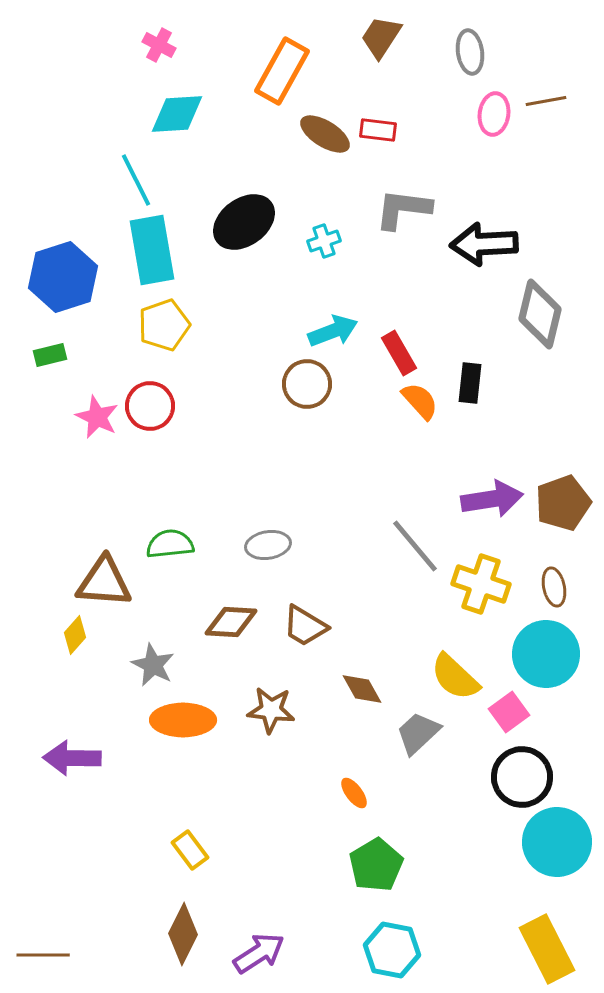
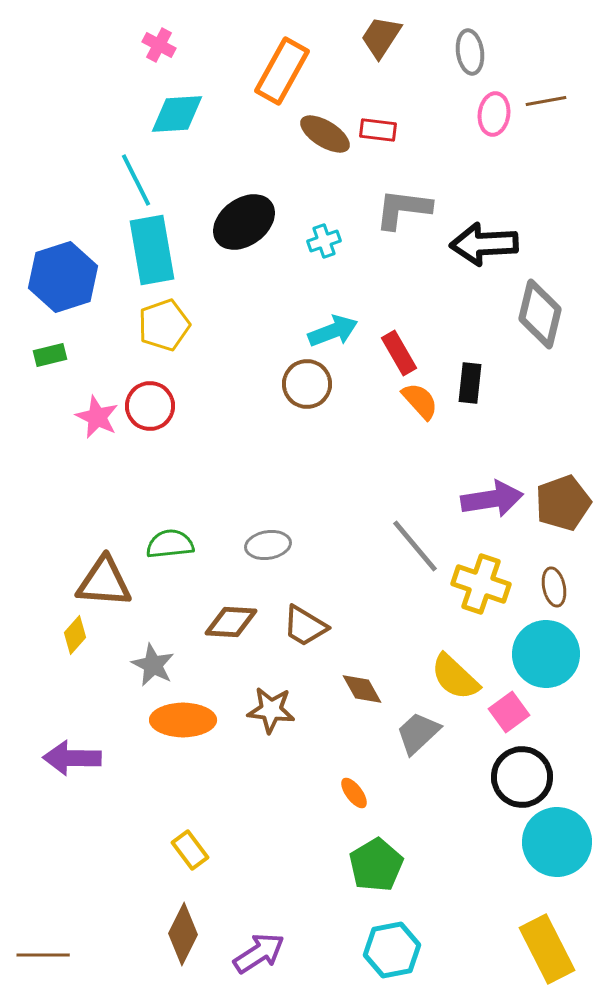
cyan hexagon at (392, 950): rotated 22 degrees counterclockwise
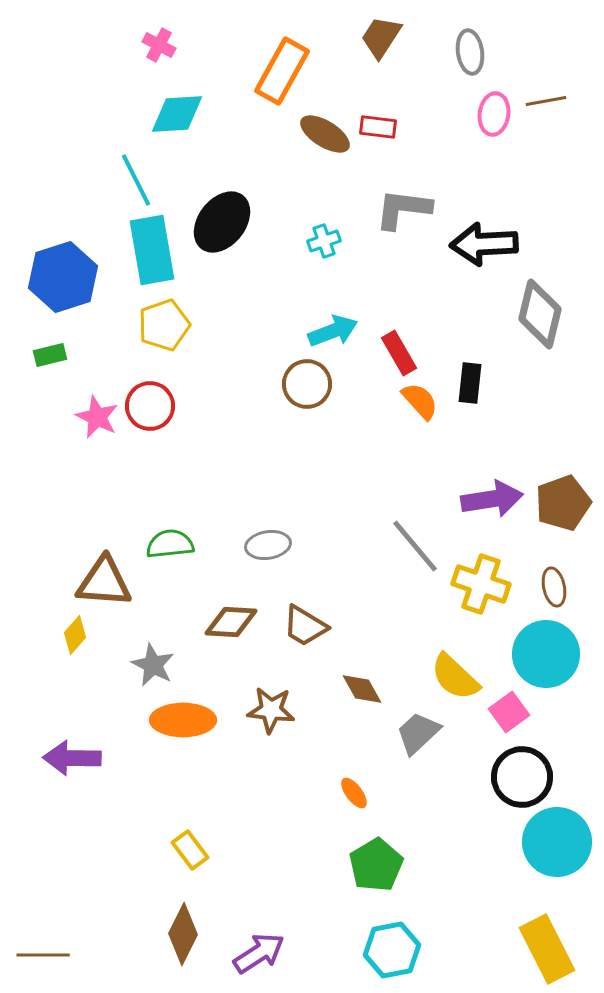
red rectangle at (378, 130): moved 3 px up
black ellipse at (244, 222): moved 22 px left; rotated 16 degrees counterclockwise
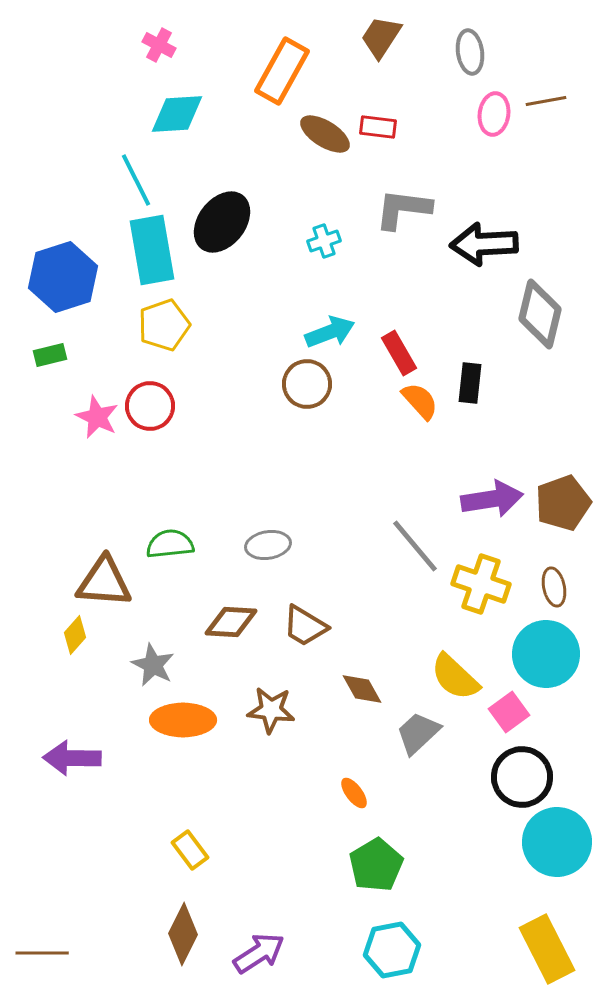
cyan arrow at (333, 331): moved 3 px left, 1 px down
brown line at (43, 955): moved 1 px left, 2 px up
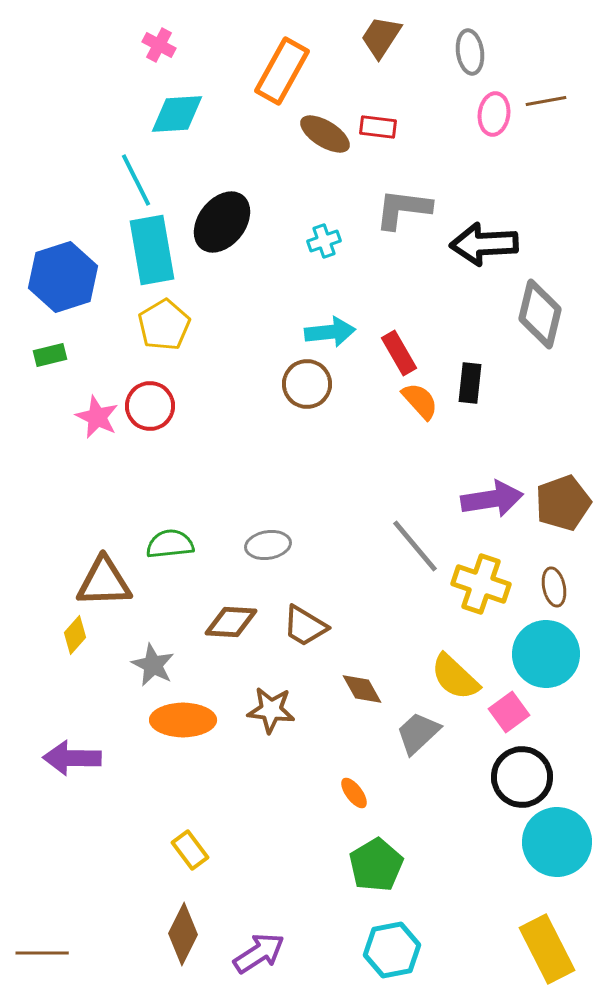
yellow pentagon at (164, 325): rotated 12 degrees counterclockwise
cyan arrow at (330, 332): rotated 15 degrees clockwise
brown triangle at (104, 582): rotated 6 degrees counterclockwise
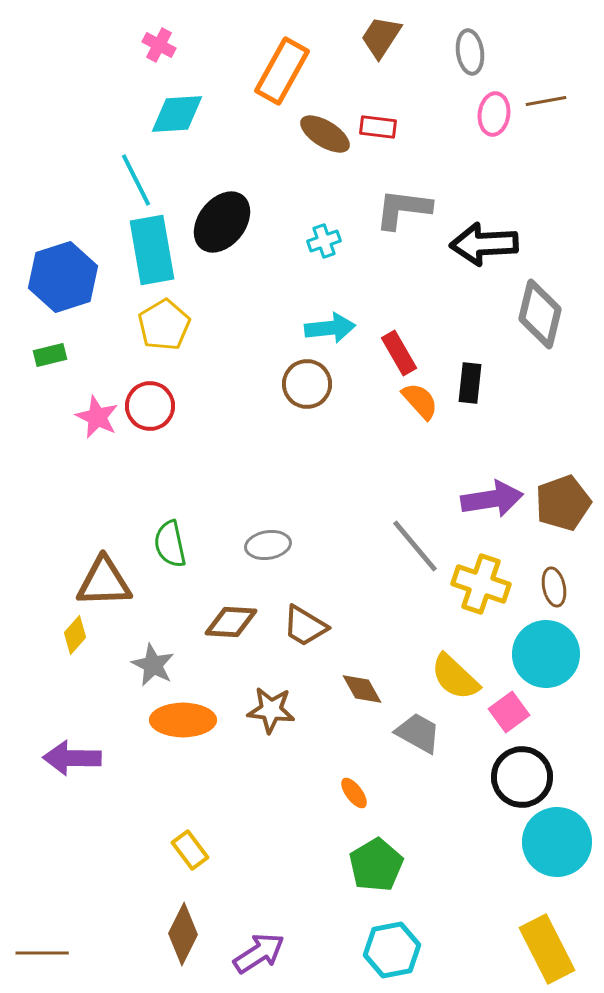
cyan arrow at (330, 332): moved 4 px up
green semicircle at (170, 544): rotated 96 degrees counterclockwise
gray trapezoid at (418, 733): rotated 72 degrees clockwise
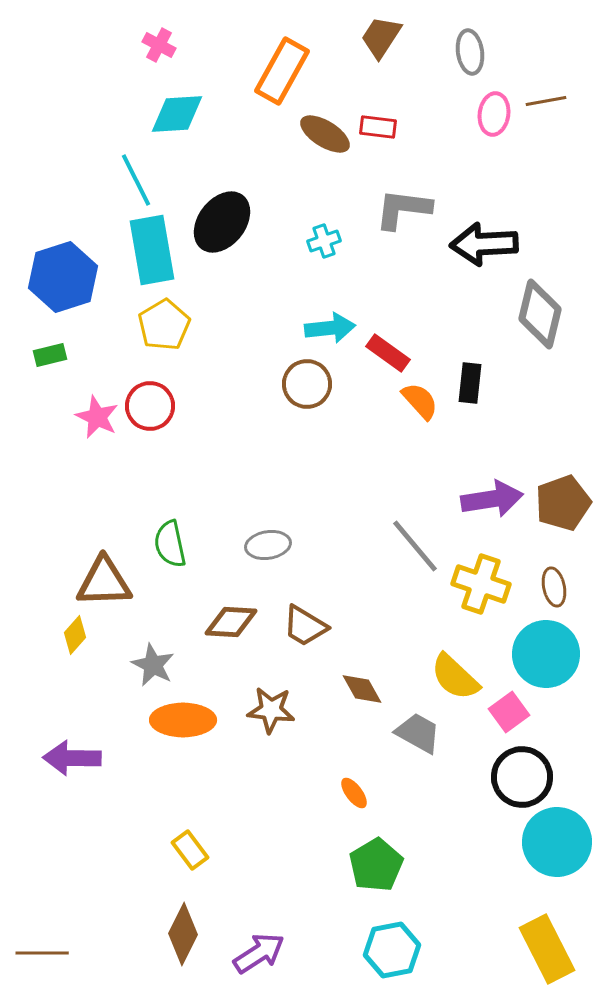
red rectangle at (399, 353): moved 11 px left; rotated 24 degrees counterclockwise
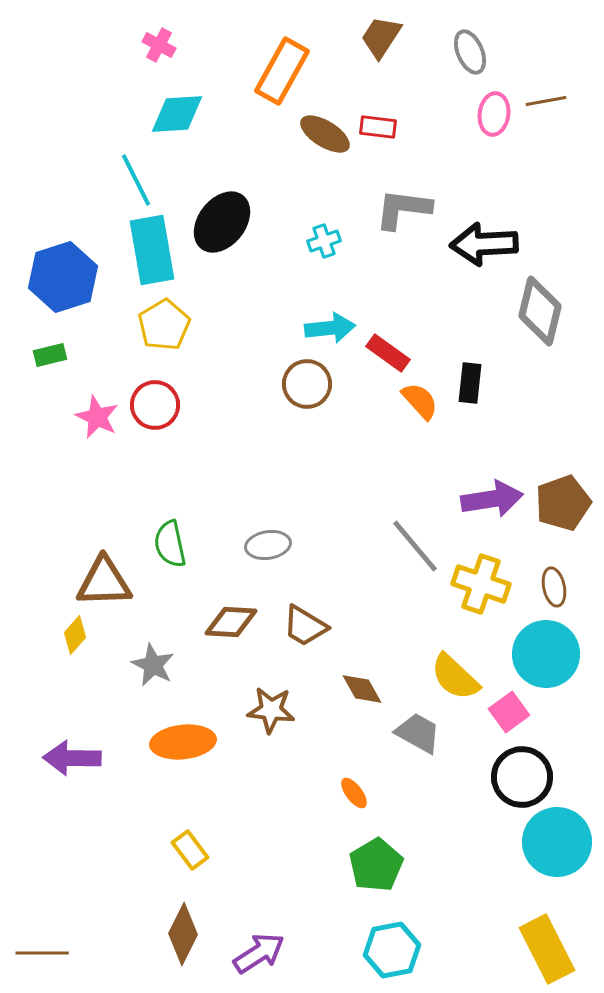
gray ellipse at (470, 52): rotated 15 degrees counterclockwise
gray diamond at (540, 314): moved 3 px up
red circle at (150, 406): moved 5 px right, 1 px up
orange ellipse at (183, 720): moved 22 px down; rotated 6 degrees counterclockwise
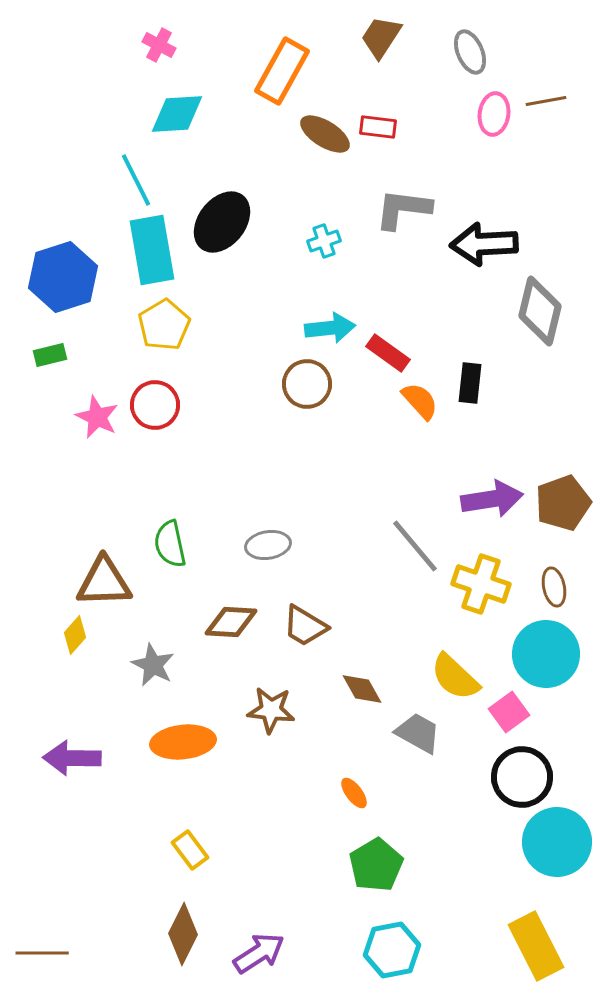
yellow rectangle at (547, 949): moved 11 px left, 3 px up
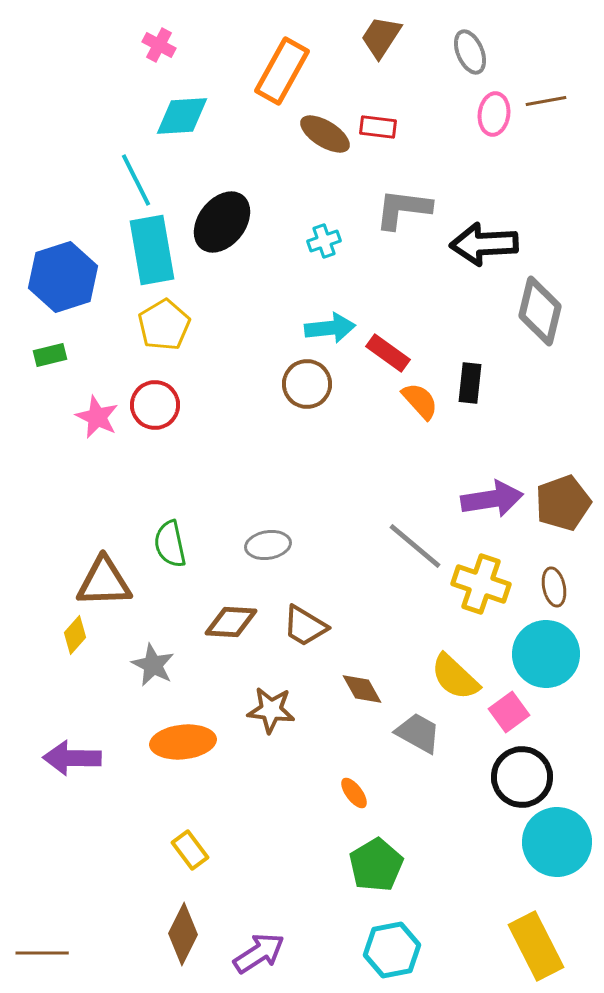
cyan diamond at (177, 114): moved 5 px right, 2 px down
gray line at (415, 546): rotated 10 degrees counterclockwise
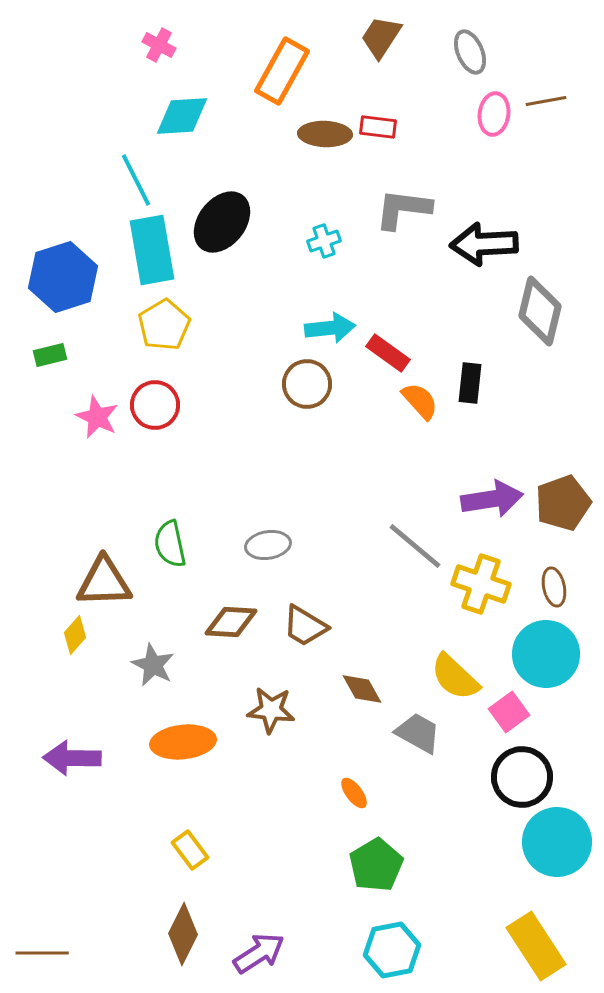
brown ellipse at (325, 134): rotated 30 degrees counterclockwise
yellow rectangle at (536, 946): rotated 6 degrees counterclockwise
